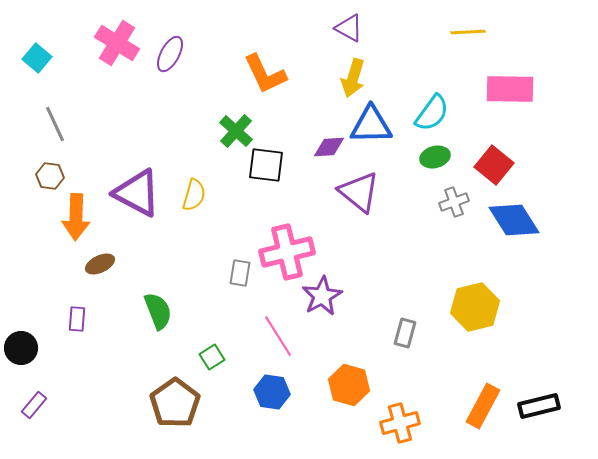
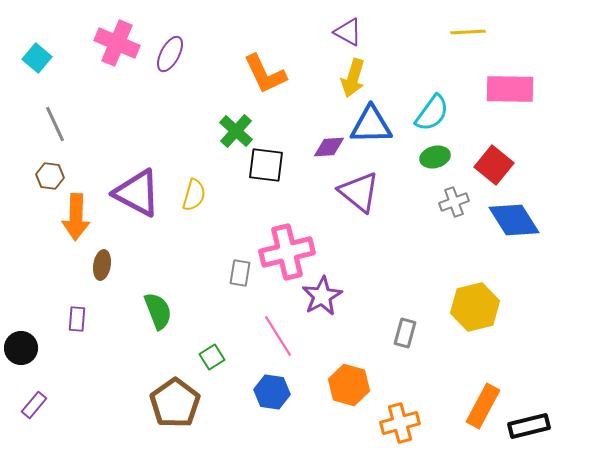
purple triangle at (349, 28): moved 1 px left, 4 px down
pink cross at (117, 43): rotated 9 degrees counterclockwise
brown ellipse at (100, 264): moved 2 px right, 1 px down; rotated 56 degrees counterclockwise
black rectangle at (539, 406): moved 10 px left, 20 px down
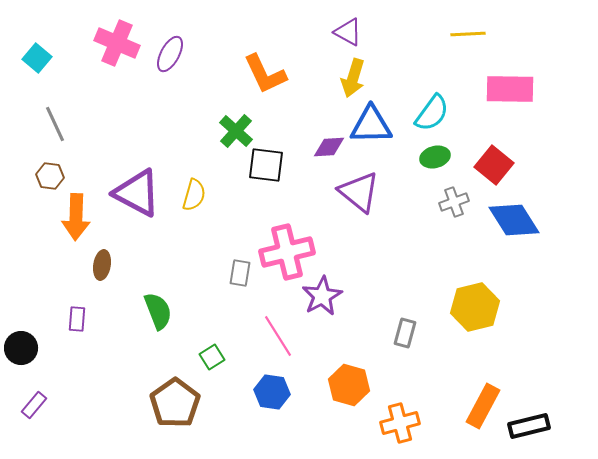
yellow line at (468, 32): moved 2 px down
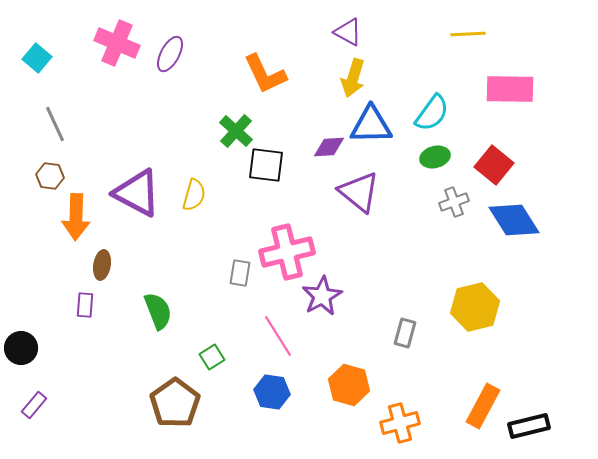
purple rectangle at (77, 319): moved 8 px right, 14 px up
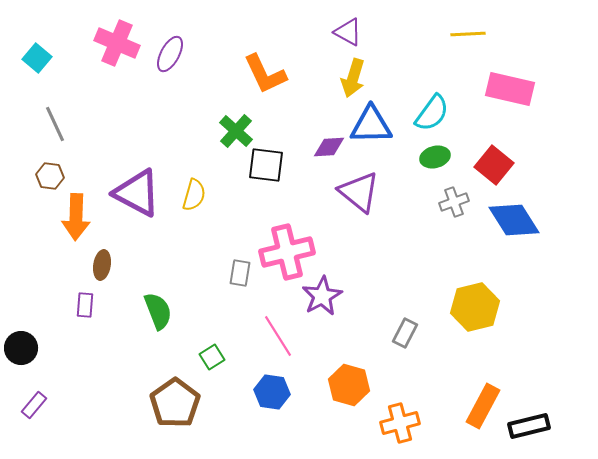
pink rectangle at (510, 89): rotated 12 degrees clockwise
gray rectangle at (405, 333): rotated 12 degrees clockwise
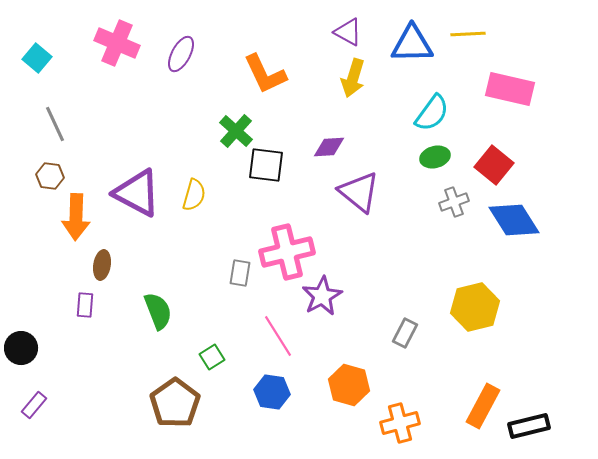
purple ellipse at (170, 54): moved 11 px right
blue triangle at (371, 125): moved 41 px right, 81 px up
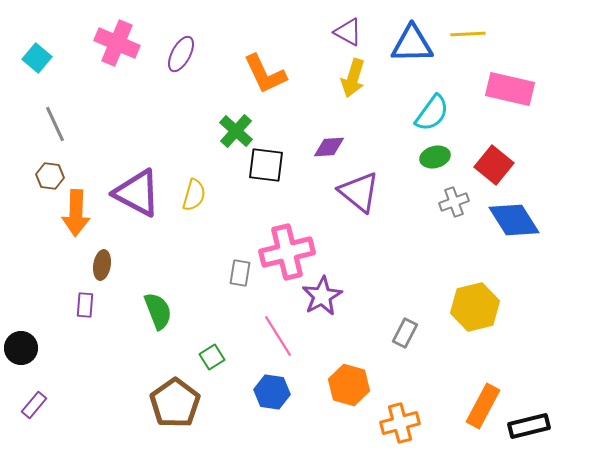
orange arrow at (76, 217): moved 4 px up
